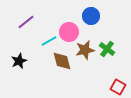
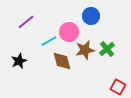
green cross: rotated 14 degrees clockwise
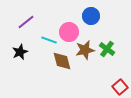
cyan line: moved 1 px up; rotated 49 degrees clockwise
green cross: rotated 14 degrees counterclockwise
black star: moved 1 px right, 9 px up
red square: moved 2 px right; rotated 21 degrees clockwise
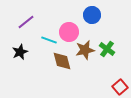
blue circle: moved 1 px right, 1 px up
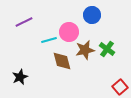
purple line: moved 2 px left; rotated 12 degrees clockwise
cyan line: rotated 35 degrees counterclockwise
black star: moved 25 px down
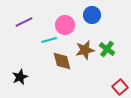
pink circle: moved 4 px left, 7 px up
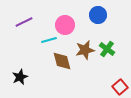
blue circle: moved 6 px right
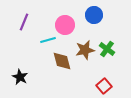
blue circle: moved 4 px left
purple line: rotated 42 degrees counterclockwise
cyan line: moved 1 px left
black star: rotated 21 degrees counterclockwise
red square: moved 16 px left, 1 px up
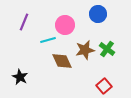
blue circle: moved 4 px right, 1 px up
brown diamond: rotated 10 degrees counterclockwise
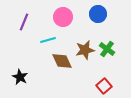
pink circle: moved 2 px left, 8 px up
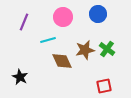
red square: rotated 28 degrees clockwise
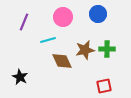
green cross: rotated 35 degrees counterclockwise
